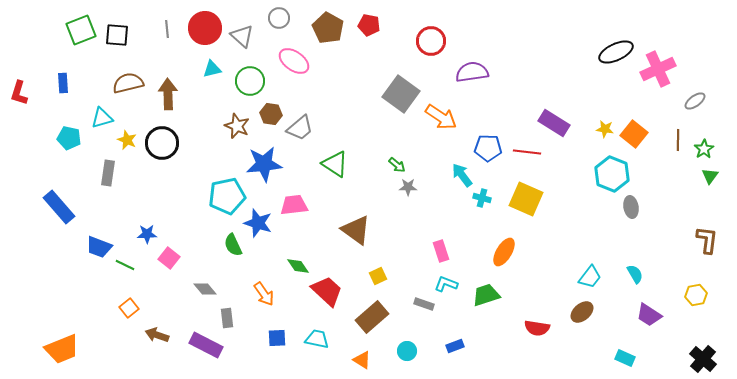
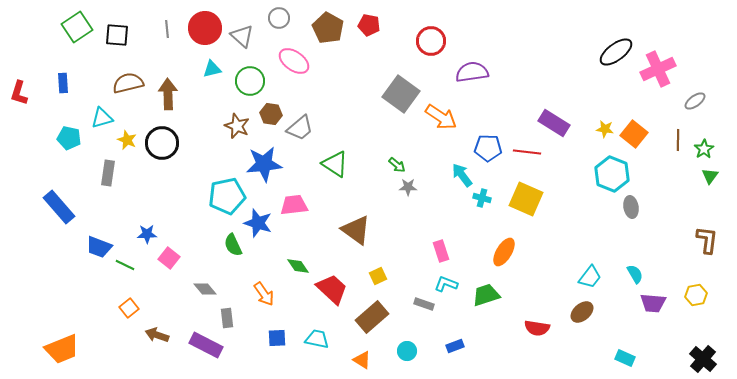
green square at (81, 30): moved 4 px left, 3 px up; rotated 12 degrees counterclockwise
black ellipse at (616, 52): rotated 12 degrees counterclockwise
red trapezoid at (327, 291): moved 5 px right, 2 px up
purple trapezoid at (649, 315): moved 4 px right, 12 px up; rotated 28 degrees counterclockwise
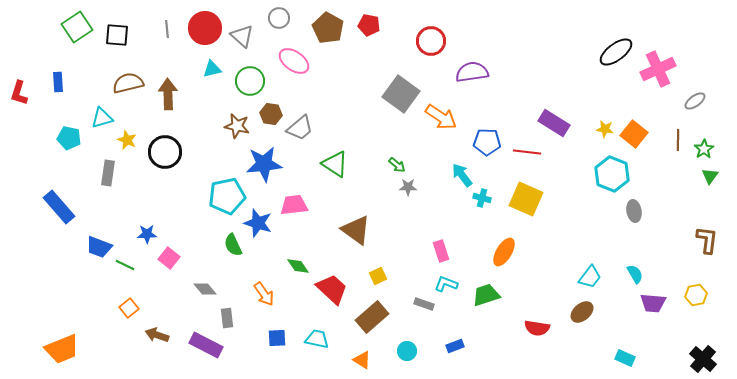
blue rectangle at (63, 83): moved 5 px left, 1 px up
brown star at (237, 126): rotated 10 degrees counterclockwise
black circle at (162, 143): moved 3 px right, 9 px down
blue pentagon at (488, 148): moved 1 px left, 6 px up
gray ellipse at (631, 207): moved 3 px right, 4 px down
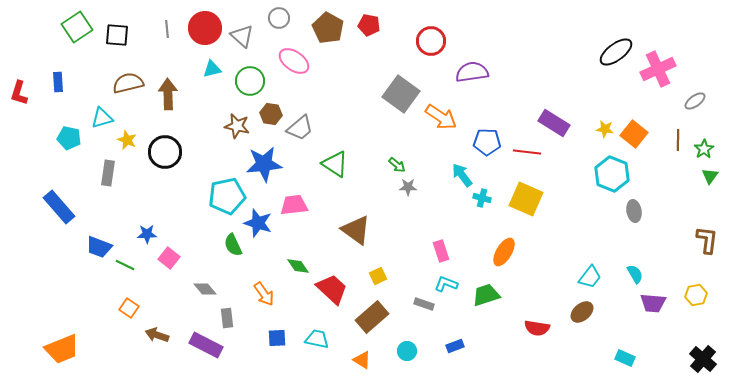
orange square at (129, 308): rotated 18 degrees counterclockwise
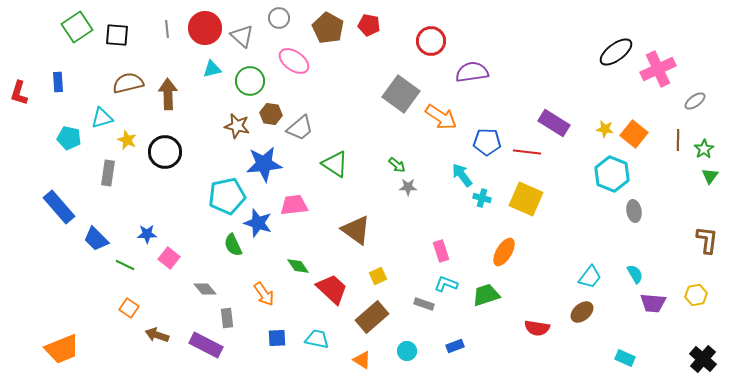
blue trapezoid at (99, 247): moved 3 px left, 8 px up; rotated 24 degrees clockwise
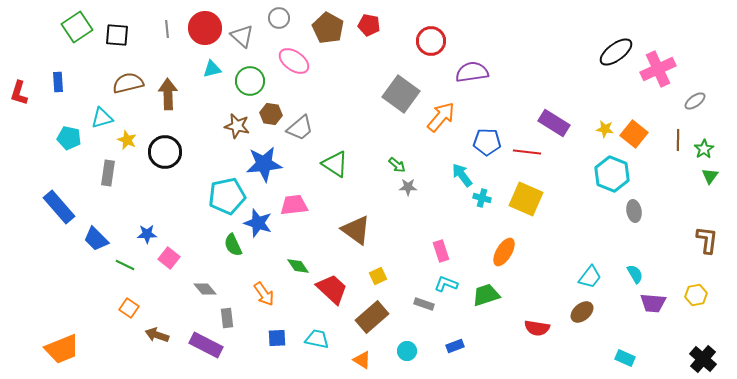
orange arrow at (441, 117): rotated 84 degrees counterclockwise
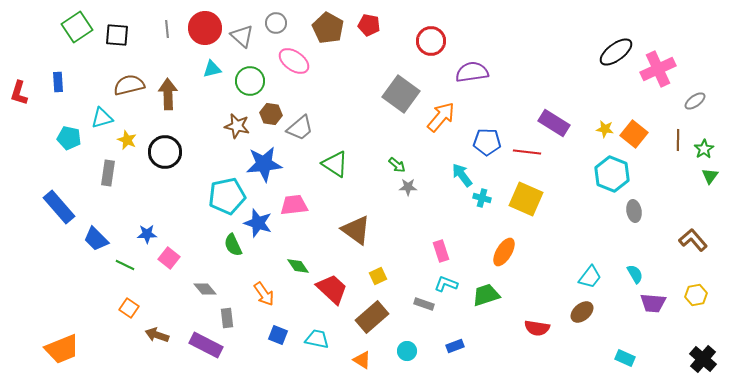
gray circle at (279, 18): moved 3 px left, 5 px down
brown semicircle at (128, 83): moved 1 px right, 2 px down
brown L-shape at (707, 240): moved 14 px left; rotated 48 degrees counterclockwise
blue square at (277, 338): moved 1 px right, 3 px up; rotated 24 degrees clockwise
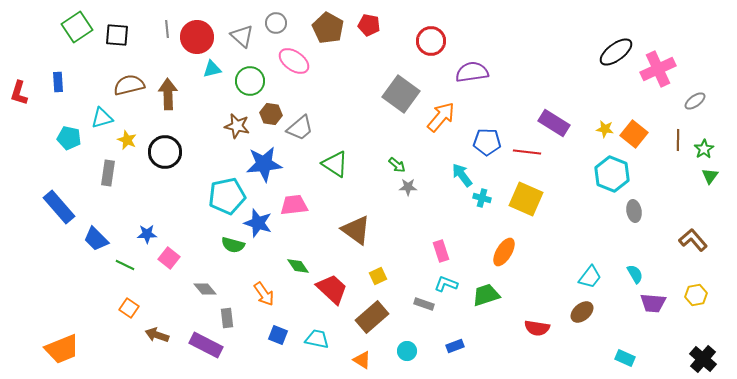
red circle at (205, 28): moved 8 px left, 9 px down
green semicircle at (233, 245): rotated 50 degrees counterclockwise
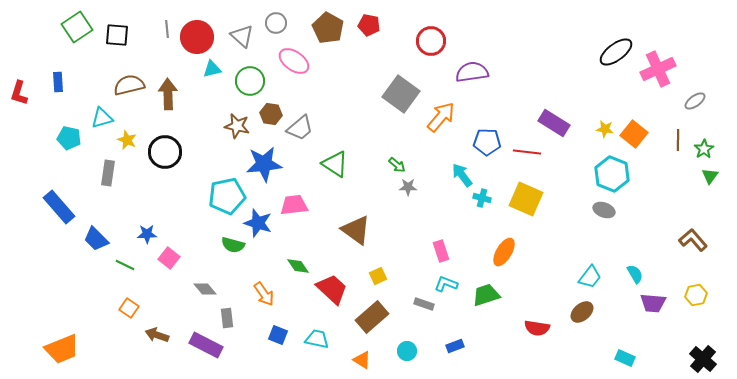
gray ellipse at (634, 211): moved 30 px left, 1 px up; rotated 60 degrees counterclockwise
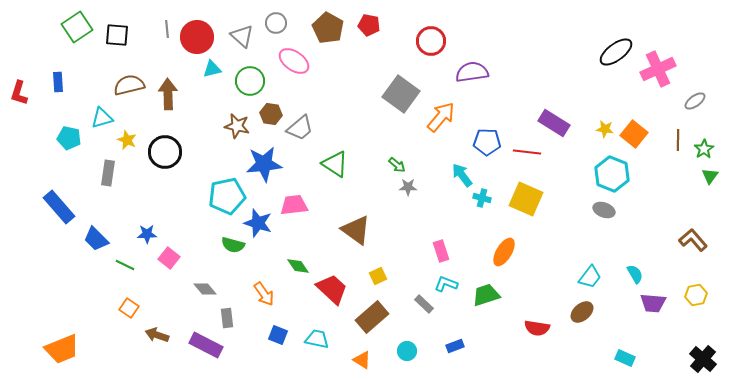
gray rectangle at (424, 304): rotated 24 degrees clockwise
